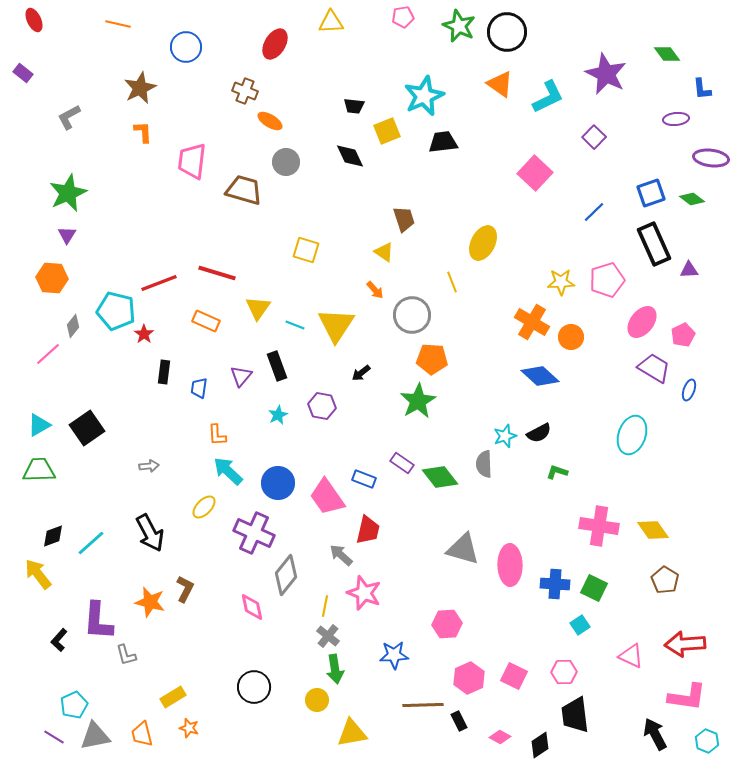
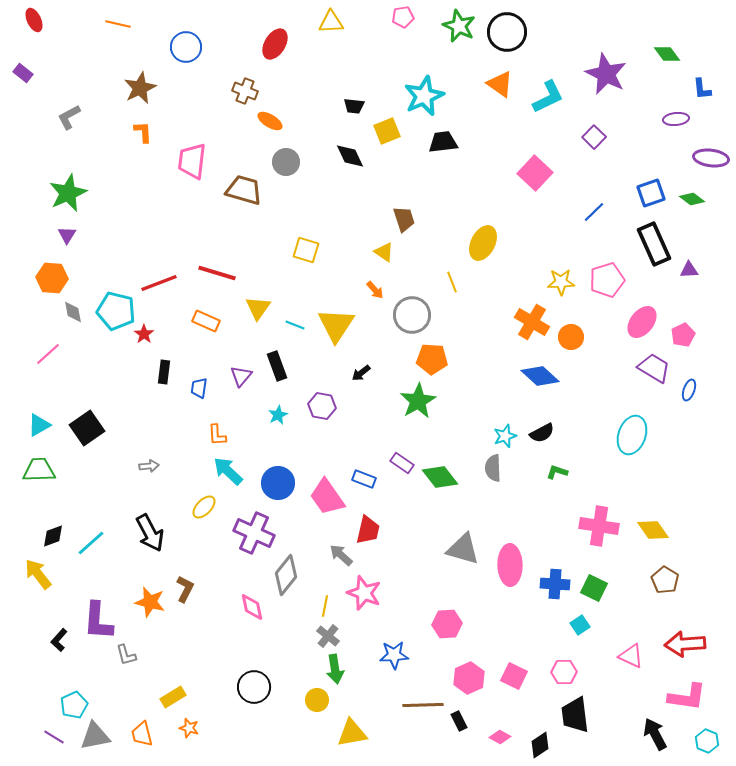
gray diamond at (73, 326): moved 14 px up; rotated 50 degrees counterclockwise
black semicircle at (539, 433): moved 3 px right
gray semicircle at (484, 464): moved 9 px right, 4 px down
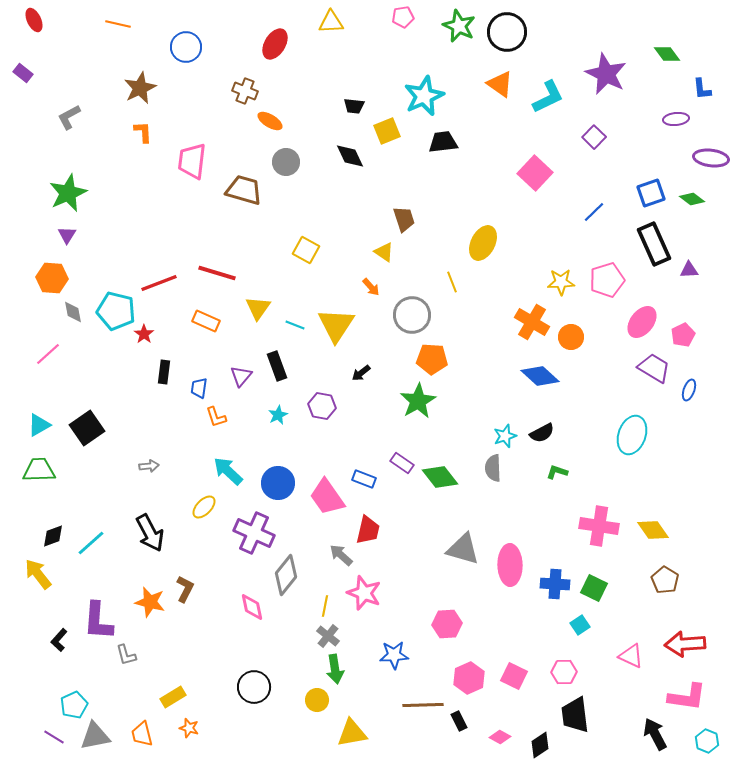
yellow square at (306, 250): rotated 12 degrees clockwise
orange arrow at (375, 290): moved 4 px left, 3 px up
orange L-shape at (217, 435): moved 1 px left, 18 px up; rotated 15 degrees counterclockwise
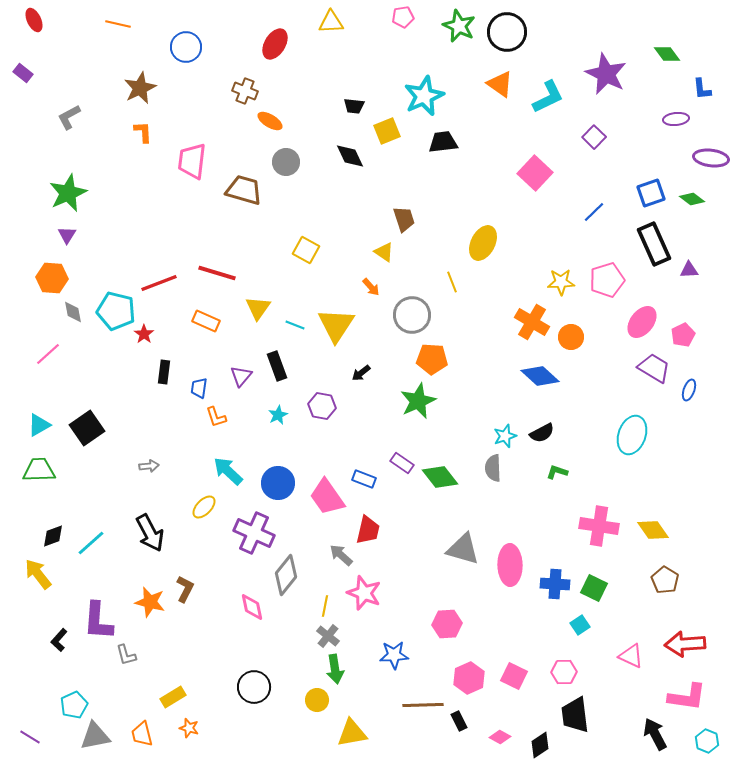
green star at (418, 401): rotated 6 degrees clockwise
purple line at (54, 737): moved 24 px left
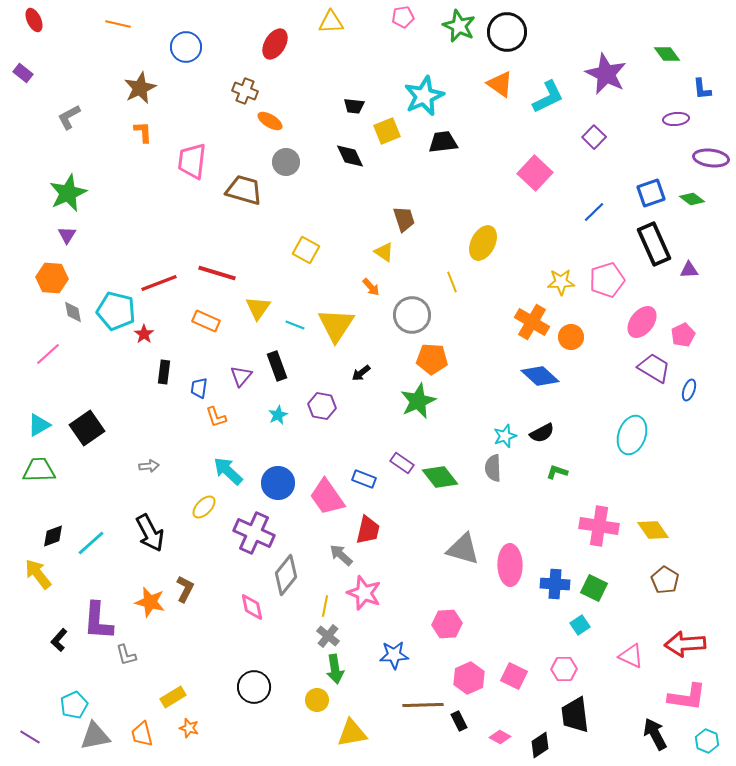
pink hexagon at (564, 672): moved 3 px up
